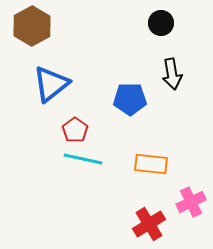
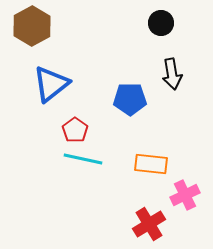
pink cross: moved 6 px left, 7 px up
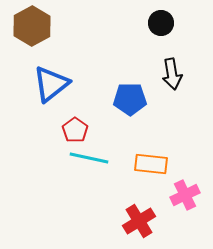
cyan line: moved 6 px right, 1 px up
red cross: moved 10 px left, 3 px up
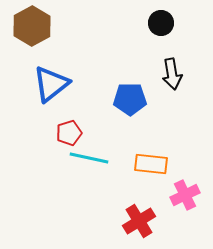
red pentagon: moved 6 px left, 3 px down; rotated 20 degrees clockwise
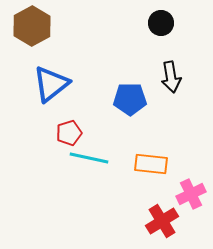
black arrow: moved 1 px left, 3 px down
pink cross: moved 6 px right, 1 px up
red cross: moved 23 px right
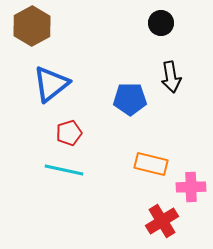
cyan line: moved 25 px left, 12 px down
orange rectangle: rotated 8 degrees clockwise
pink cross: moved 7 px up; rotated 24 degrees clockwise
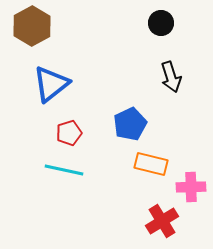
black arrow: rotated 8 degrees counterclockwise
blue pentagon: moved 25 px down; rotated 24 degrees counterclockwise
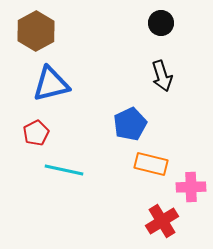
brown hexagon: moved 4 px right, 5 px down
black arrow: moved 9 px left, 1 px up
blue triangle: rotated 24 degrees clockwise
red pentagon: moved 33 px left; rotated 10 degrees counterclockwise
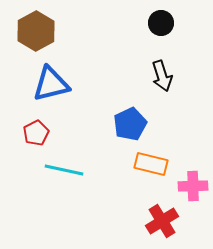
pink cross: moved 2 px right, 1 px up
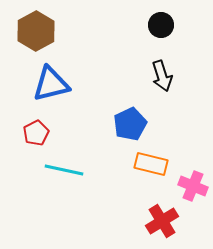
black circle: moved 2 px down
pink cross: rotated 24 degrees clockwise
